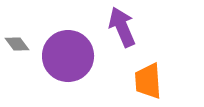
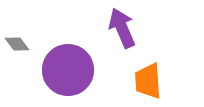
purple arrow: moved 1 px down
purple circle: moved 14 px down
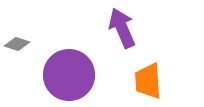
gray diamond: rotated 35 degrees counterclockwise
purple circle: moved 1 px right, 5 px down
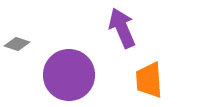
orange trapezoid: moved 1 px right, 1 px up
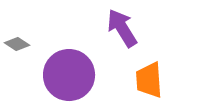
purple arrow: rotated 9 degrees counterclockwise
gray diamond: rotated 15 degrees clockwise
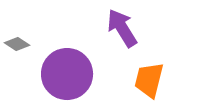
purple circle: moved 2 px left, 1 px up
orange trapezoid: rotated 18 degrees clockwise
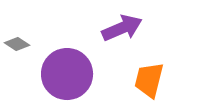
purple arrow: rotated 99 degrees clockwise
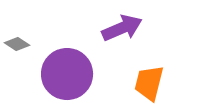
orange trapezoid: moved 3 px down
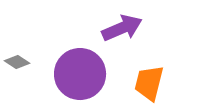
gray diamond: moved 18 px down
purple circle: moved 13 px right
